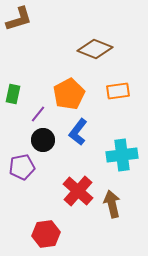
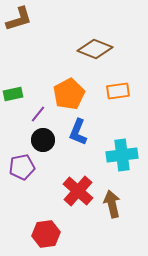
green rectangle: rotated 66 degrees clockwise
blue L-shape: rotated 16 degrees counterclockwise
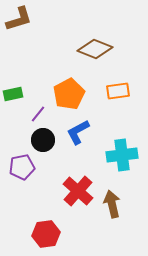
blue L-shape: rotated 40 degrees clockwise
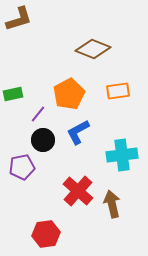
brown diamond: moved 2 px left
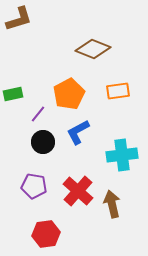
black circle: moved 2 px down
purple pentagon: moved 12 px right, 19 px down; rotated 20 degrees clockwise
